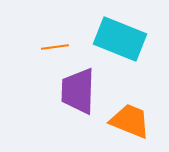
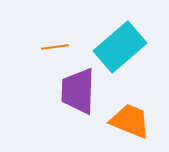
cyan rectangle: moved 8 px down; rotated 63 degrees counterclockwise
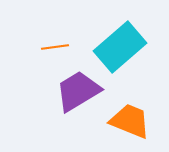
purple trapezoid: rotated 57 degrees clockwise
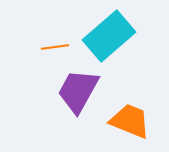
cyan rectangle: moved 11 px left, 11 px up
purple trapezoid: rotated 30 degrees counterclockwise
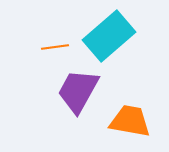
orange trapezoid: rotated 12 degrees counterclockwise
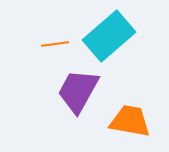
orange line: moved 3 px up
